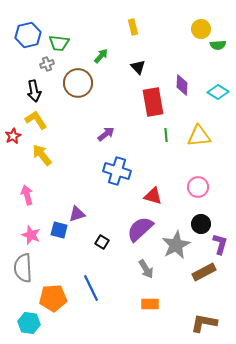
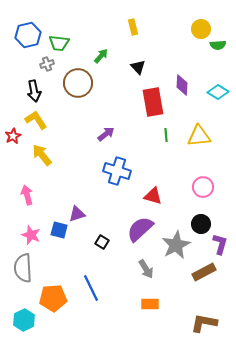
pink circle: moved 5 px right
cyan hexagon: moved 5 px left, 3 px up; rotated 25 degrees clockwise
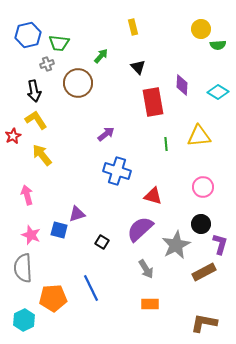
green line: moved 9 px down
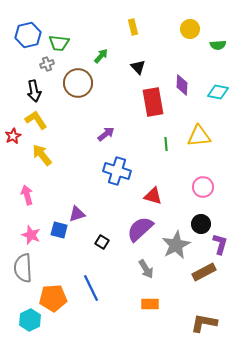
yellow circle: moved 11 px left
cyan diamond: rotated 20 degrees counterclockwise
cyan hexagon: moved 6 px right
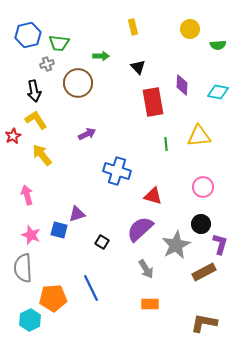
green arrow: rotated 49 degrees clockwise
purple arrow: moved 19 px left; rotated 12 degrees clockwise
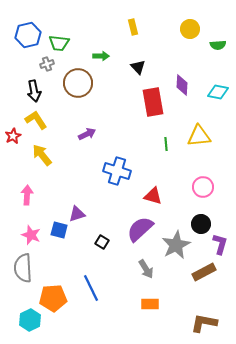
pink arrow: rotated 18 degrees clockwise
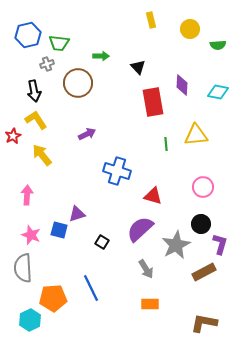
yellow rectangle: moved 18 px right, 7 px up
yellow triangle: moved 3 px left, 1 px up
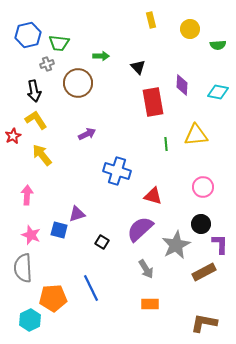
purple L-shape: rotated 15 degrees counterclockwise
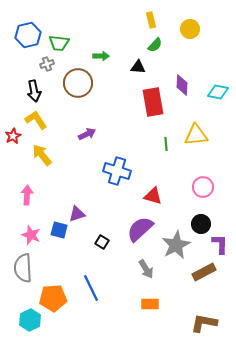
green semicircle: moved 63 px left; rotated 42 degrees counterclockwise
black triangle: rotated 42 degrees counterclockwise
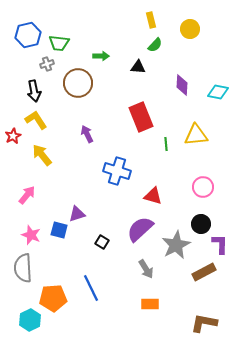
red rectangle: moved 12 px left, 15 px down; rotated 12 degrees counterclockwise
purple arrow: rotated 90 degrees counterclockwise
pink arrow: rotated 36 degrees clockwise
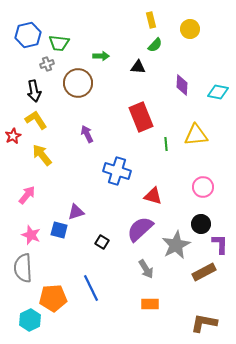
purple triangle: moved 1 px left, 2 px up
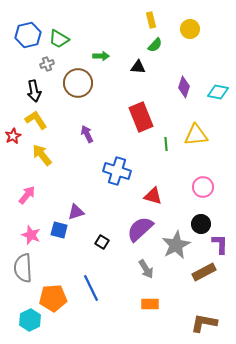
green trapezoid: moved 4 px up; rotated 25 degrees clockwise
purple diamond: moved 2 px right, 2 px down; rotated 15 degrees clockwise
